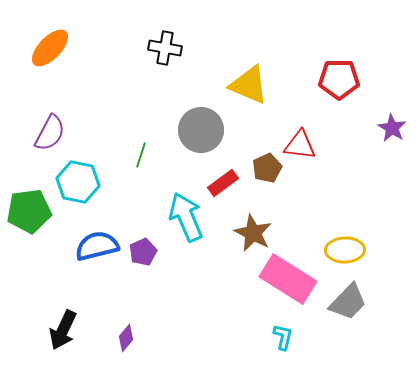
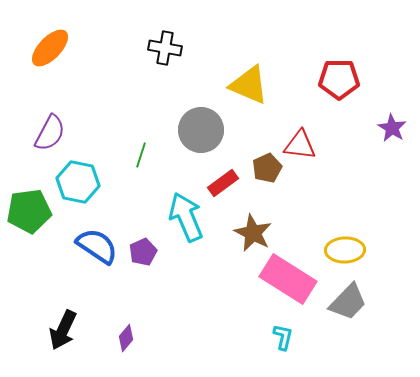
blue semicircle: rotated 48 degrees clockwise
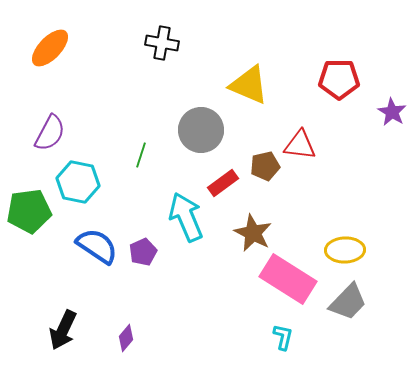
black cross: moved 3 px left, 5 px up
purple star: moved 16 px up
brown pentagon: moved 2 px left, 2 px up; rotated 12 degrees clockwise
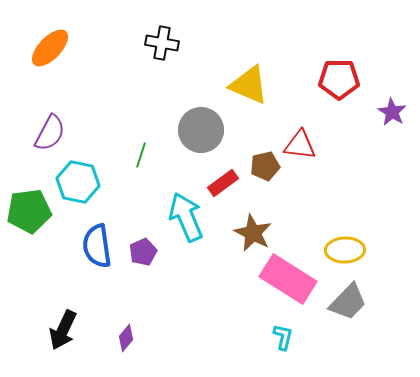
blue semicircle: rotated 132 degrees counterclockwise
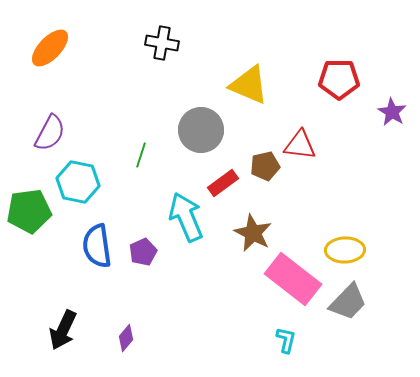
pink rectangle: moved 5 px right; rotated 6 degrees clockwise
cyan L-shape: moved 3 px right, 3 px down
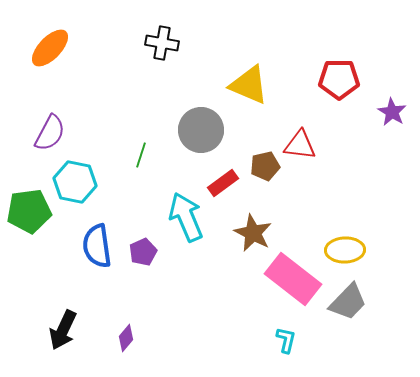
cyan hexagon: moved 3 px left
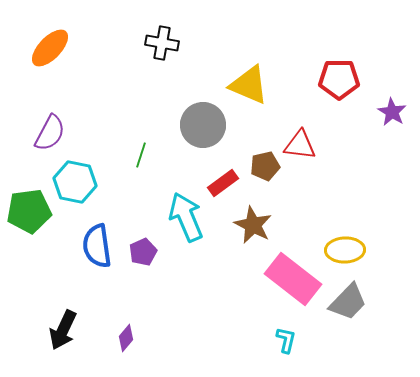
gray circle: moved 2 px right, 5 px up
brown star: moved 8 px up
